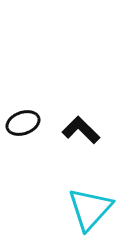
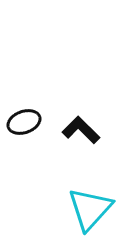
black ellipse: moved 1 px right, 1 px up
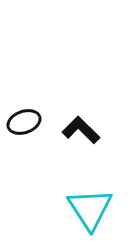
cyan triangle: rotated 15 degrees counterclockwise
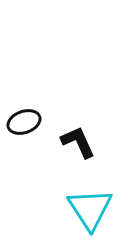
black L-shape: moved 3 px left, 12 px down; rotated 21 degrees clockwise
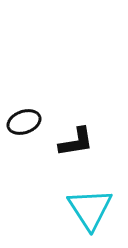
black L-shape: moved 2 px left; rotated 105 degrees clockwise
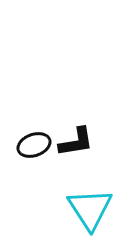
black ellipse: moved 10 px right, 23 px down
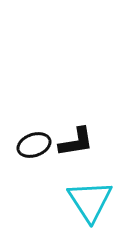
cyan triangle: moved 8 px up
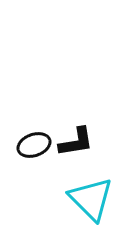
cyan triangle: moved 1 px right, 2 px up; rotated 12 degrees counterclockwise
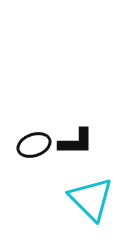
black L-shape: rotated 9 degrees clockwise
